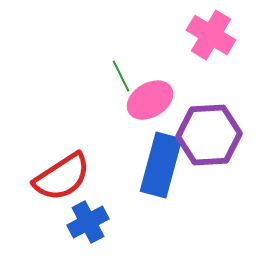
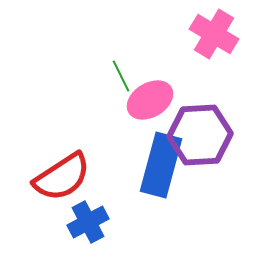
pink cross: moved 3 px right, 1 px up
purple hexagon: moved 9 px left
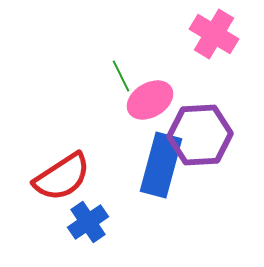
blue cross: rotated 6 degrees counterclockwise
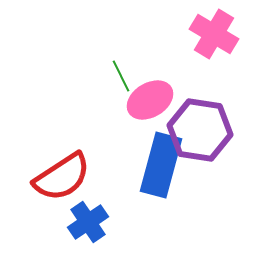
purple hexagon: moved 5 px up; rotated 12 degrees clockwise
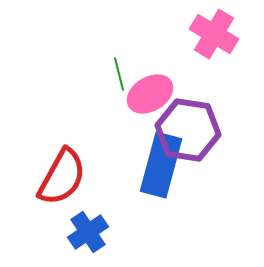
green line: moved 2 px left, 2 px up; rotated 12 degrees clockwise
pink ellipse: moved 6 px up
purple hexagon: moved 12 px left
red semicircle: rotated 28 degrees counterclockwise
blue cross: moved 10 px down
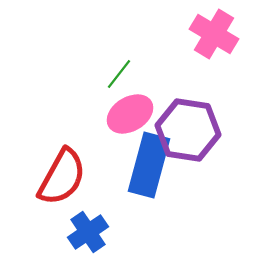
green line: rotated 52 degrees clockwise
pink ellipse: moved 20 px left, 20 px down
blue rectangle: moved 12 px left
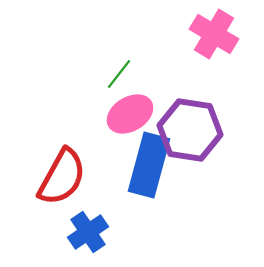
purple hexagon: moved 2 px right
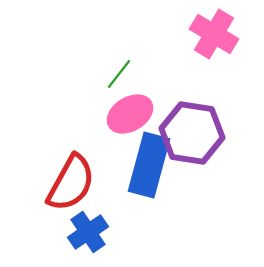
purple hexagon: moved 2 px right, 3 px down
red semicircle: moved 9 px right, 6 px down
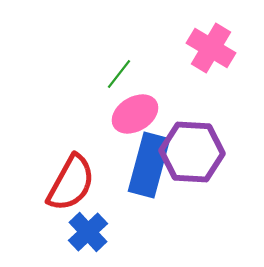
pink cross: moved 3 px left, 14 px down
pink ellipse: moved 5 px right
purple hexagon: moved 19 px down; rotated 6 degrees counterclockwise
blue cross: rotated 9 degrees counterclockwise
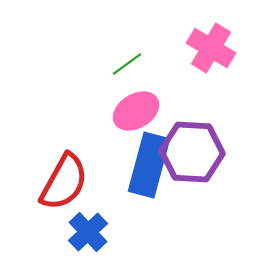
green line: moved 8 px right, 10 px up; rotated 16 degrees clockwise
pink ellipse: moved 1 px right, 3 px up
red semicircle: moved 7 px left, 1 px up
